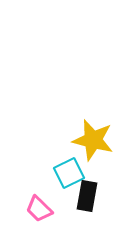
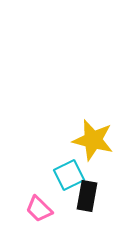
cyan square: moved 2 px down
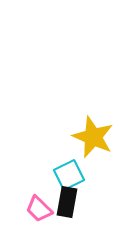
yellow star: moved 3 px up; rotated 9 degrees clockwise
black rectangle: moved 20 px left, 6 px down
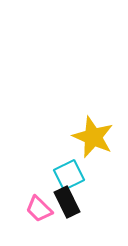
black rectangle: rotated 36 degrees counterclockwise
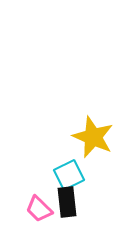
black rectangle: rotated 20 degrees clockwise
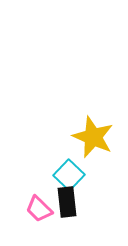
cyan square: rotated 20 degrees counterclockwise
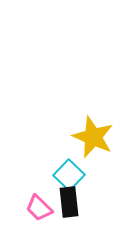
black rectangle: moved 2 px right
pink trapezoid: moved 1 px up
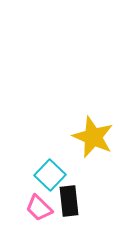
cyan square: moved 19 px left
black rectangle: moved 1 px up
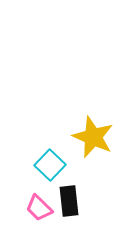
cyan square: moved 10 px up
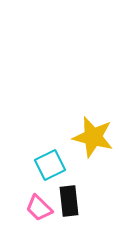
yellow star: rotated 9 degrees counterclockwise
cyan square: rotated 20 degrees clockwise
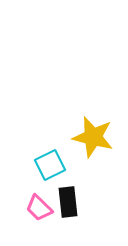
black rectangle: moved 1 px left, 1 px down
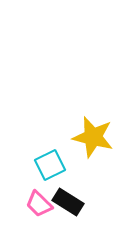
black rectangle: rotated 52 degrees counterclockwise
pink trapezoid: moved 4 px up
